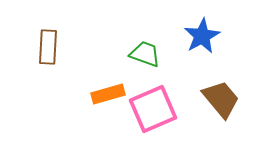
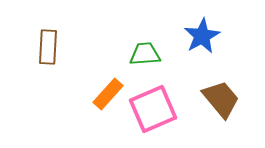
green trapezoid: rotated 24 degrees counterclockwise
orange rectangle: rotated 32 degrees counterclockwise
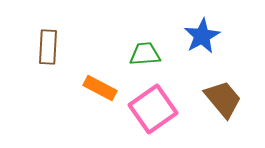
orange rectangle: moved 8 px left, 6 px up; rotated 76 degrees clockwise
brown trapezoid: moved 2 px right
pink square: rotated 12 degrees counterclockwise
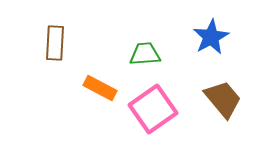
blue star: moved 9 px right, 1 px down
brown rectangle: moved 7 px right, 4 px up
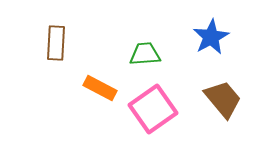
brown rectangle: moved 1 px right
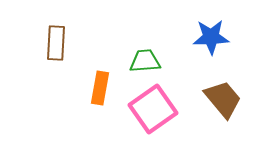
blue star: rotated 27 degrees clockwise
green trapezoid: moved 7 px down
orange rectangle: rotated 72 degrees clockwise
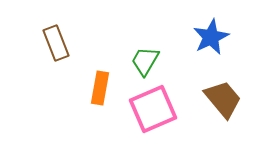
blue star: rotated 24 degrees counterclockwise
brown rectangle: rotated 24 degrees counterclockwise
green trapezoid: rotated 56 degrees counterclockwise
pink square: rotated 12 degrees clockwise
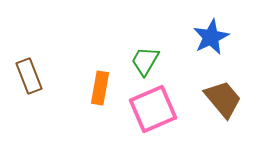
brown rectangle: moved 27 px left, 33 px down
